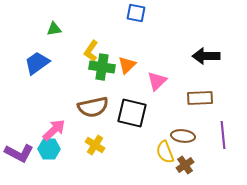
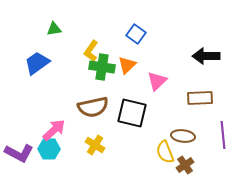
blue square: moved 21 px down; rotated 24 degrees clockwise
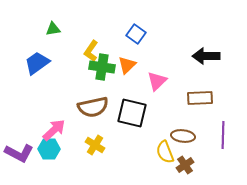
green triangle: moved 1 px left
purple line: rotated 8 degrees clockwise
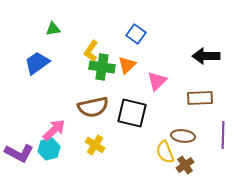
cyan hexagon: rotated 15 degrees counterclockwise
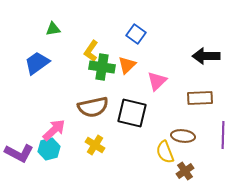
brown cross: moved 6 px down
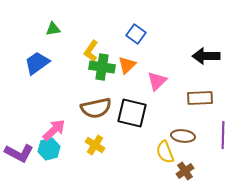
brown semicircle: moved 3 px right, 1 px down
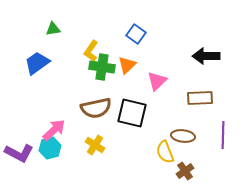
cyan hexagon: moved 1 px right, 1 px up
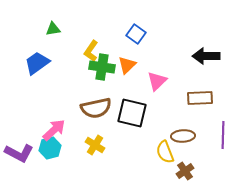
brown ellipse: rotated 10 degrees counterclockwise
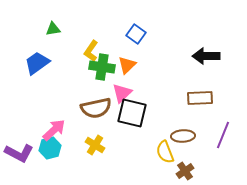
pink triangle: moved 35 px left, 12 px down
purple line: rotated 20 degrees clockwise
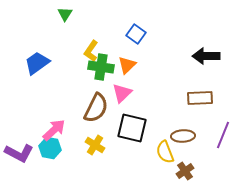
green triangle: moved 12 px right, 15 px up; rotated 49 degrees counterclockwise
green cross: moved 1 px left
brown semicircle: rotated 52 degrees counterclockwise
black square: moved 15 px down
cyan hexagon: rotated 25 degrees clockwise
